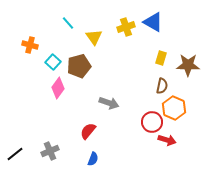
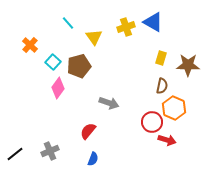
orange cross: rotated 28 degrees clockwise
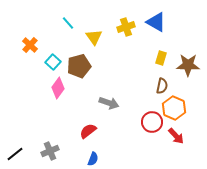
blue triangle: moved 3 px right
red semicircle: rotated 12 degrees clockwise
red arrow: moved 9 px right, 4 px up; rotated 30 degrees clockwise
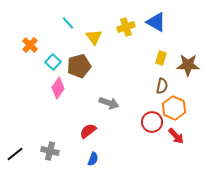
gray cross: rotated 36 degrees clockwise
